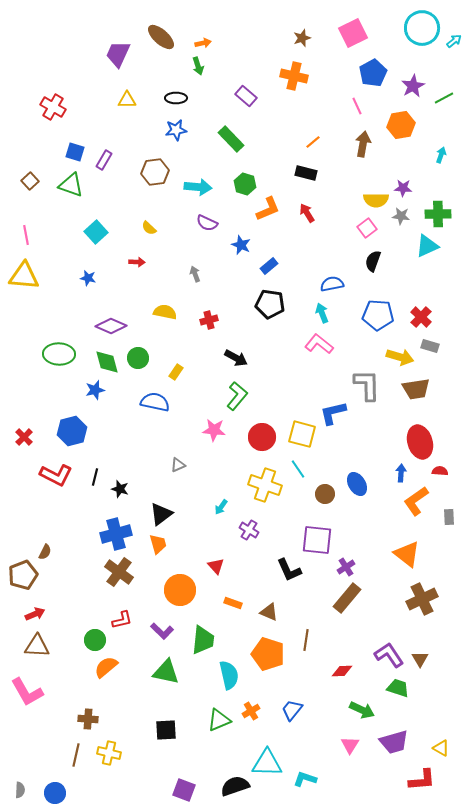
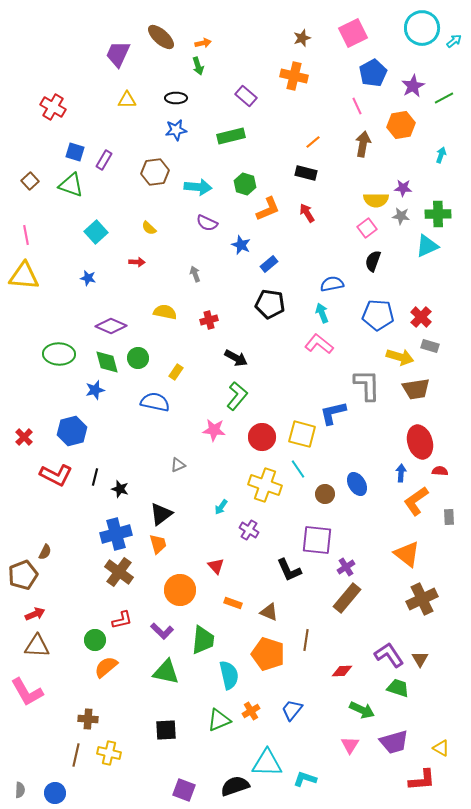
green rectangle at (231, 139): moved 3 px up; rotated 60 degrees counterclockwise
blue rectangle at (269, 266): moved 2 px up
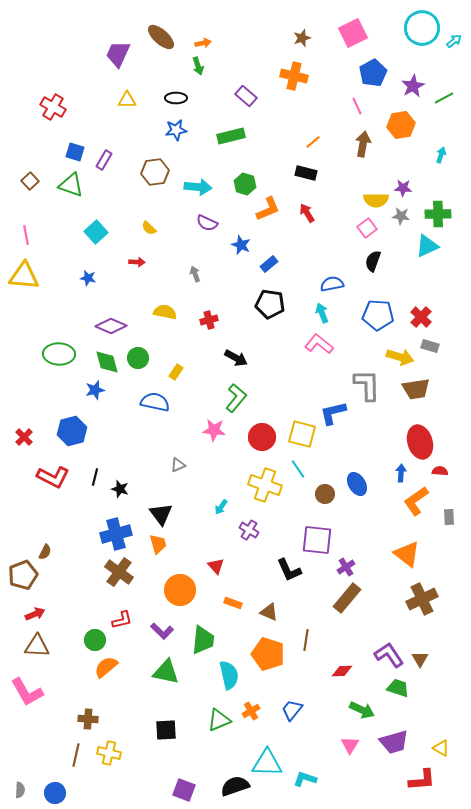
green L-shape at (237, 396): moved 1 px left, 2 px down
red L-shape at (56, 475): moved 3 px left, 2 px down
black triangle at (161, 514): rotated 30 degrees counterclockwise
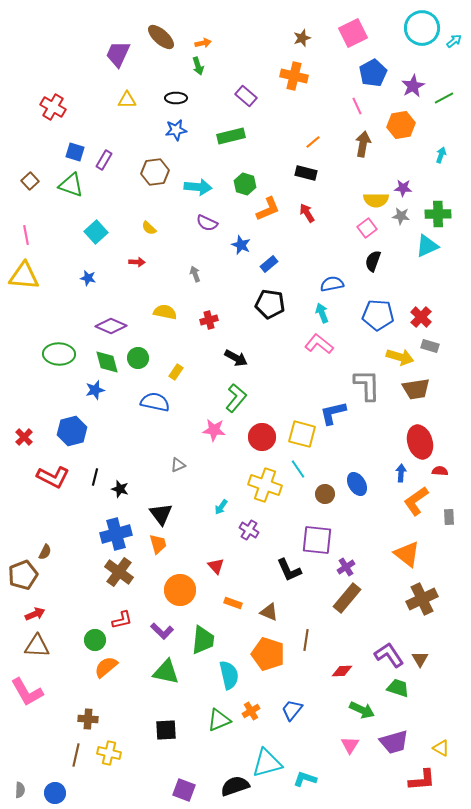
cyan triangle at (267, 763): rotated 16 degrees counterclockwise
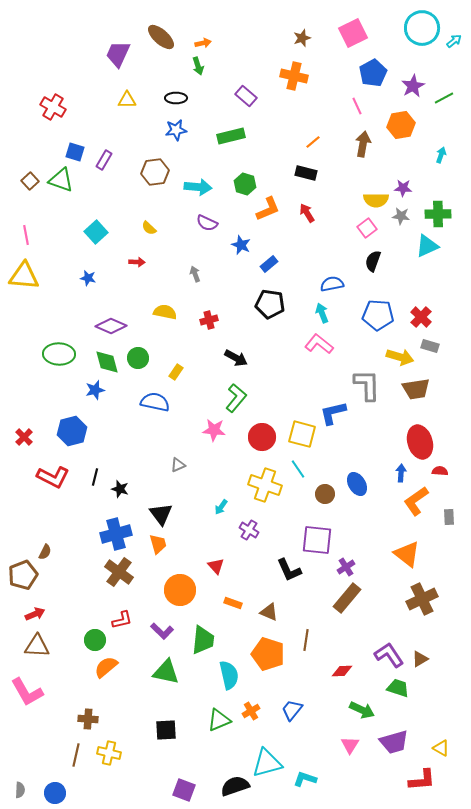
green triangle at (71, 185): moved 10 px left, 5 px up
brown triangle at (420, 659): rotated 30 degrees clockwise
